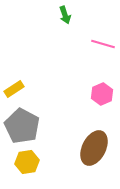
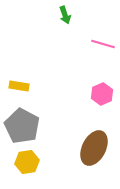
yellow rectangle: moved 5 px right, 3 px up; rotated 42 degrees clockwise
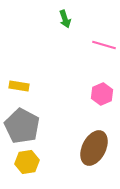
green arrow: moved 4 px down
pink line: moved 1 px right, 1 px down
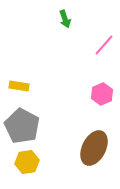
pink line: rotated 65 degrees counterclockwise
